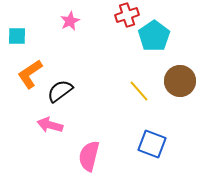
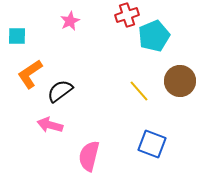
cyan pentagon: rotated 12 degrees clockwise
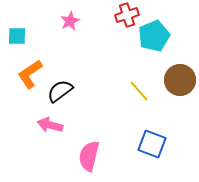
brown circle: moved 1 px up
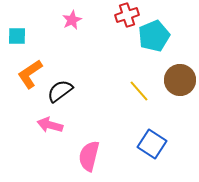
pink star: moved 2 px right, 1 px up
blue square: rotated 12 degrees clockwise
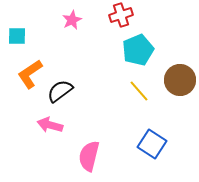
red cross: moved 6 px left
cyan pentagon: moved 16 px left, 14 px down
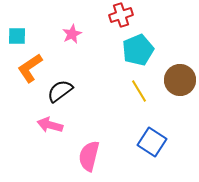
pink star: moved 14 px down
orange L-shape: moved 6 px up
yellow line: rotated 10 degrees clockwise
blue square: moved 2 px up
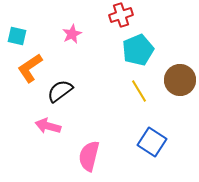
cyan square: rotated 12 degrees clockwise
pink arrow: moved 2 px left, 1 px down
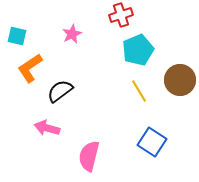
pink arrow: moved 1 px left, 2 px down
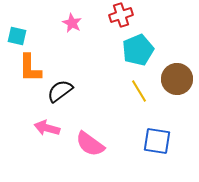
pink star: moved 11 px up; rotated 18 degrees counterclockwise
orange L-shape: rotated 56 degrees counterclockwise
brown circle: moved 3 px left, 1 px up
blue square: moved 5 px right, 1 px up; rotated 24 degrees counterclockwise
pink semicircle: moved 1 px right, 12 px up; rotated 68 degrees counterclockwise
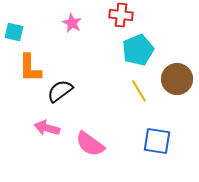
red cross: rotated 25 degrees clockwise
cyan square: moved 3 px left, 4 px up
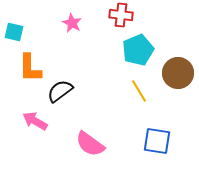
brown circle: moved 1 px right, 6 px up
pink arrow: moved 12 px left, 7 px up; rotated 15 degrees clockwise
